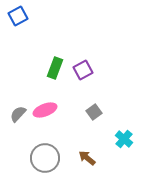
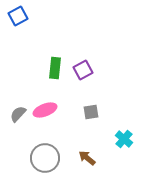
green rectangle: rotated 15 degrees counterclockwise
gray square: moved 3 px left; rotated 28 degrees clockwise
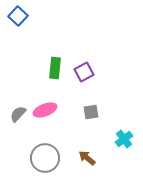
blue square: rotated 18 degrees counterclockwise
purple square: moved 1 px right, 2 px down
cyan cross: rotated 12 degrees clockwise
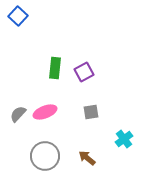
pink ellipse: moved 2 px down
gray circle: moved 2 px up
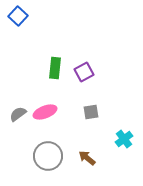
gray semicircle: rotated 12 degrees clockwise
gray circle: moved 3 px right
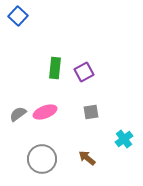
gray circle: moved 6 px left, 3 px down
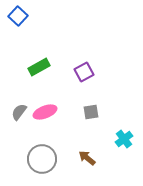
green rectangle: moved 16 px left, 1 px up; rotated 55 degrees clockwise
gray semicircle: moved 1 px right, 2 px up; rotated 18 degrees counterclockwise
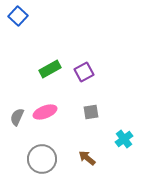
green rectangle: moved 11 px right, 2 px down
gray semicircle: moved 2 px left, 5 px down; rotated 12 degrees counterclockwise
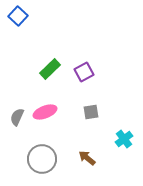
green rectangle: rotated 15 degrees counterclockwise
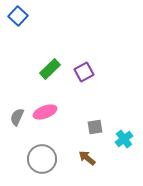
gray square: moved 4 px right, 15 px down
